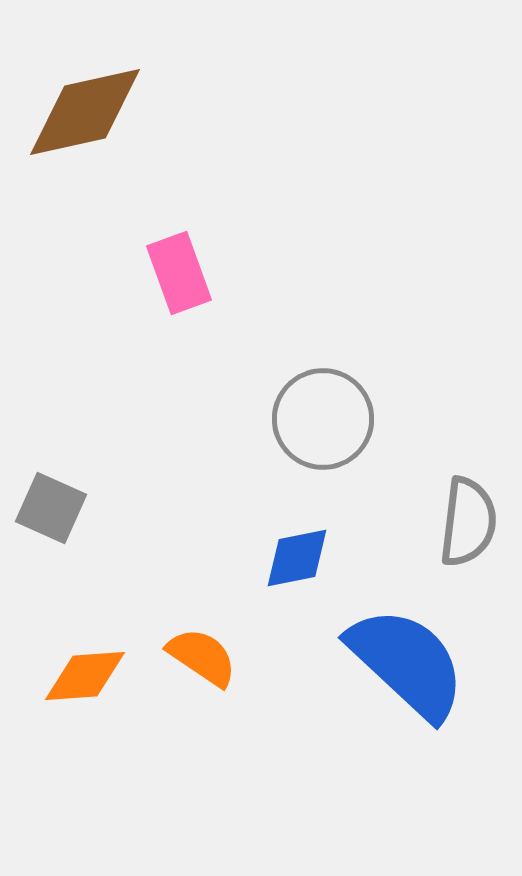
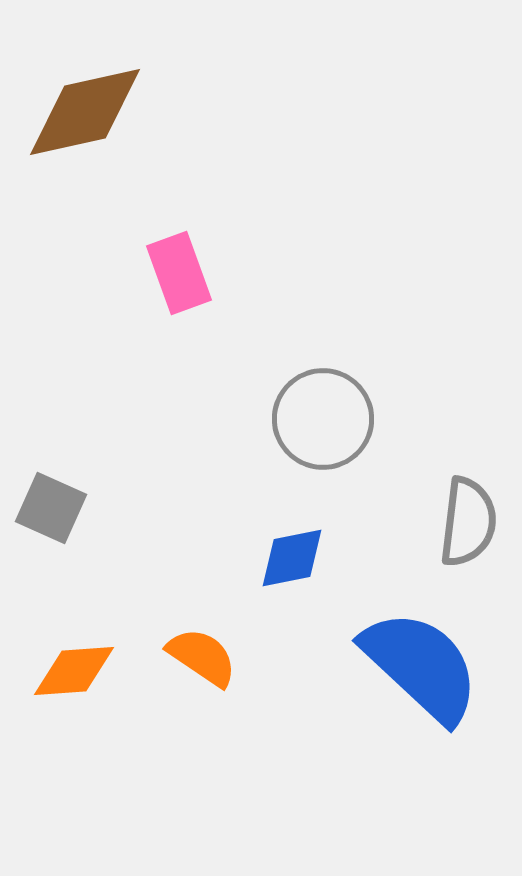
blue diamond: moved 5 px left
blue semicircle: moved 14 px right, 3 px down
orange diamond: moved 11 px left, 5 px up
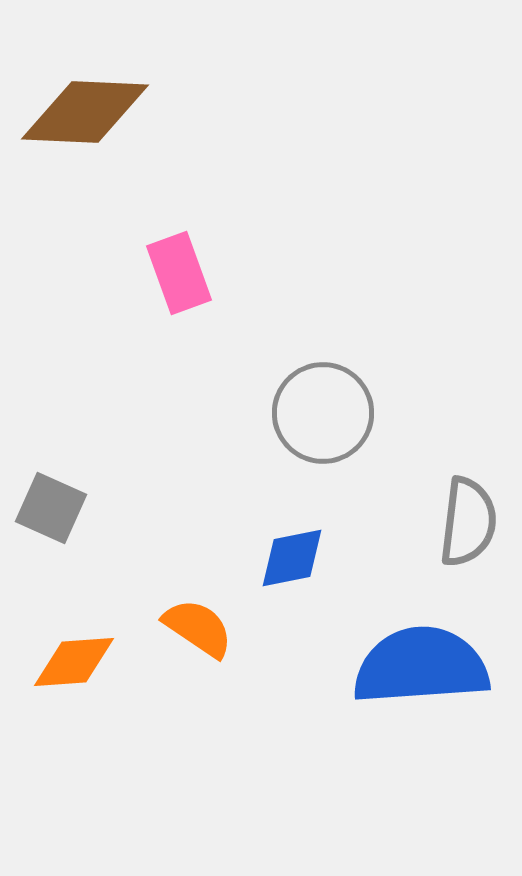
brown diamond: rotated 15 degrees clockwise
gray circle: moved 6 px up
orange semicircle: moved 4 px left, 29 px up
blue semicircle: rotated 47 degrees counterclockwise
orange diamond: moved 9 px up
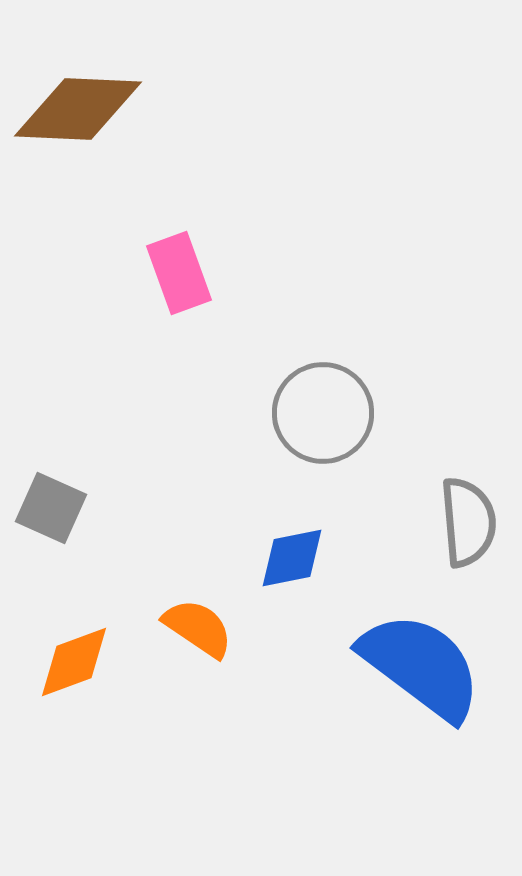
brown diamond: moved 7 px left, 3 px up
gray semicircle: rotated 12 degrees counterclockwise
orange diamond: rotated 16 degrees counterclockwise
blue semicircle: rotated 41 degrees clockwise
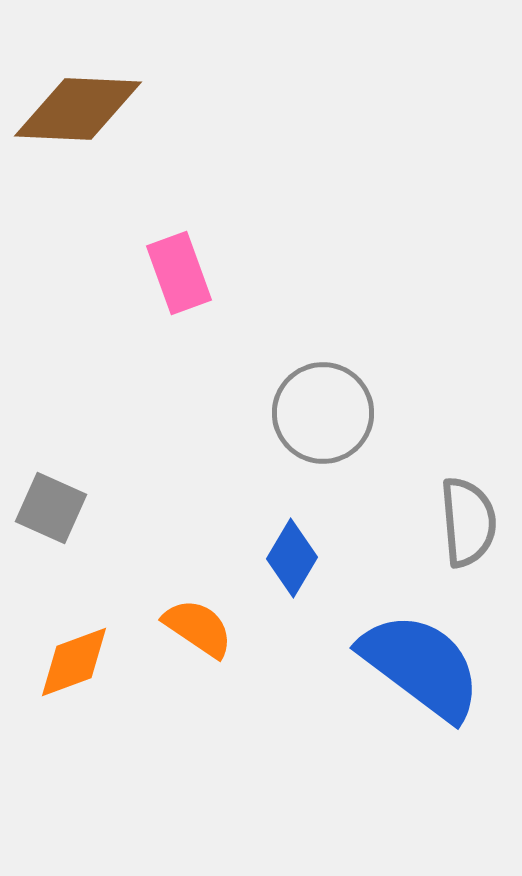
blue diamond: rotated 48 degrees counterclockwise
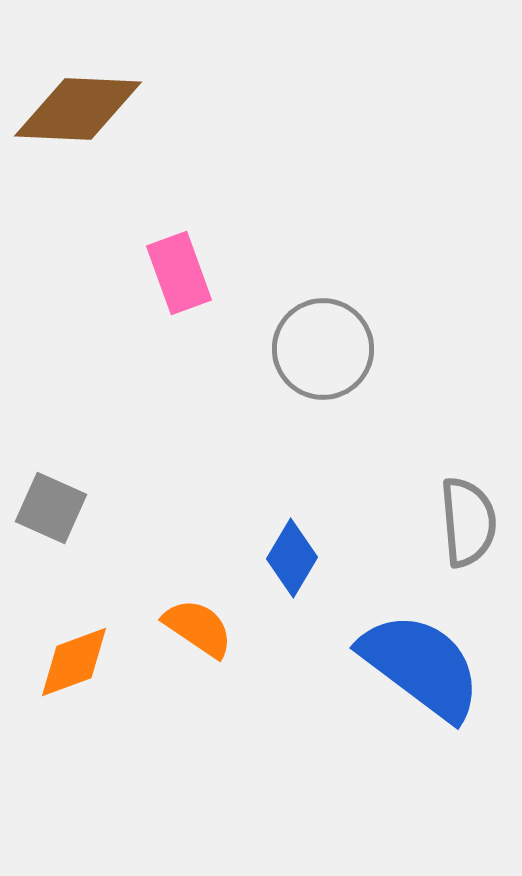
gray circle: moved 64 px up
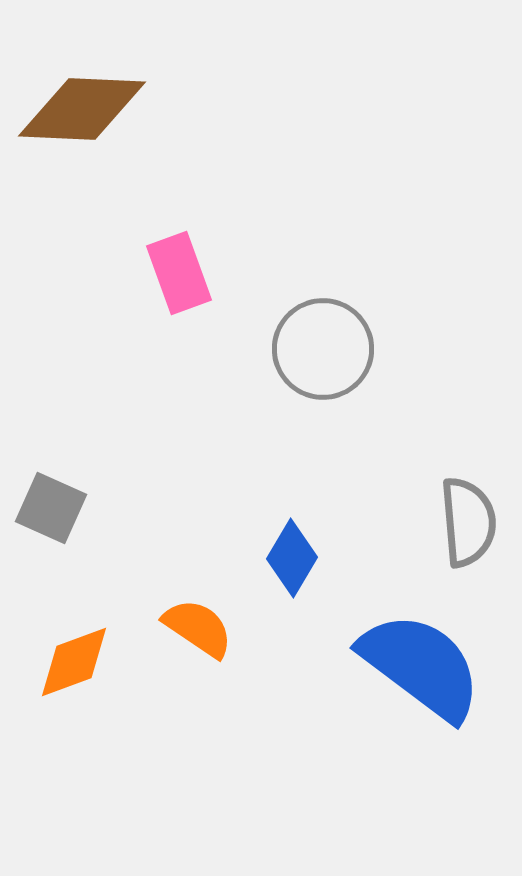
brown diamond: moved 4 px right
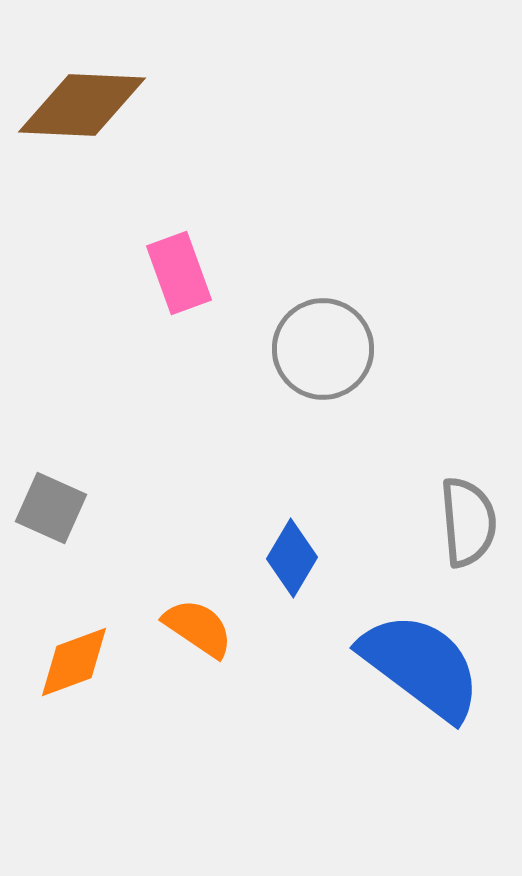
brown diamond: moved 4 px up
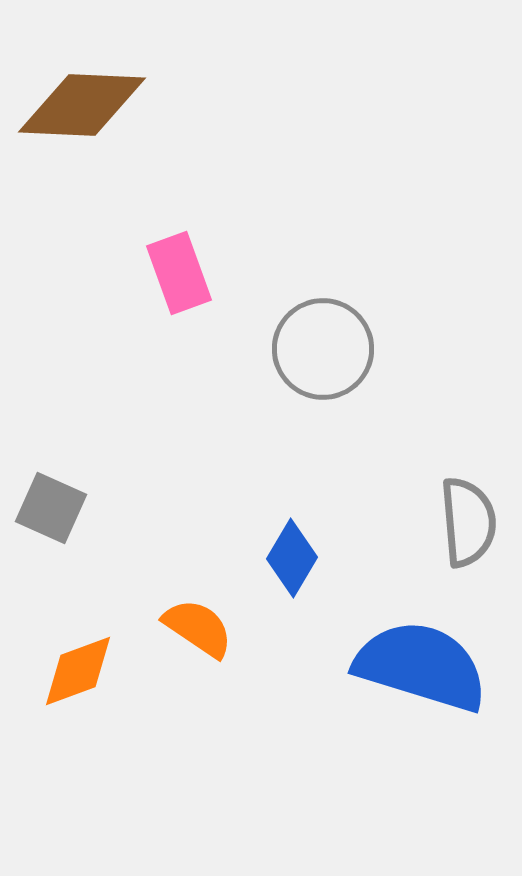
orange diamond: moved 4 px right, 9 px down
blue semicircle: rotated 20 degrees counterclockwise
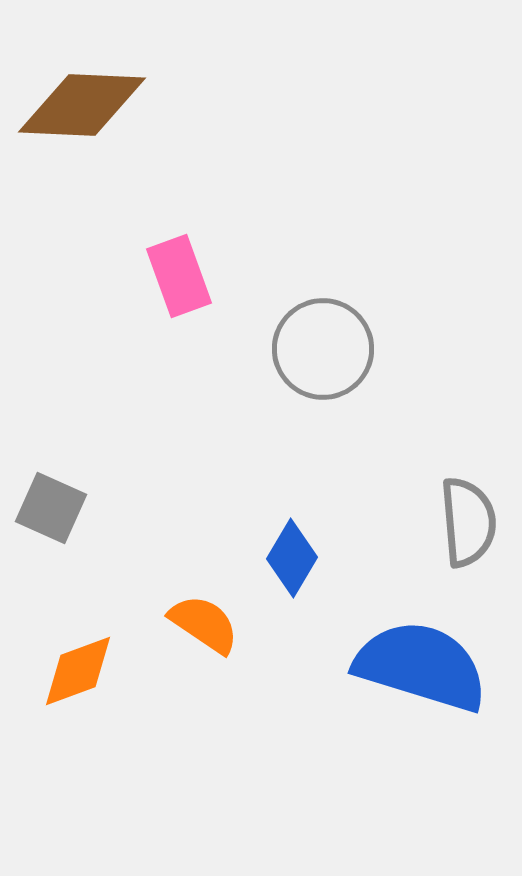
pink rectangle: moved 3 px down
orange semicircle: moved 6 px right, 4 px up
